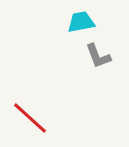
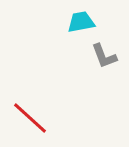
gray L-shape: moved 6 px right
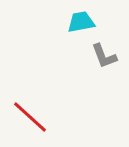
red line: moved 1 px up
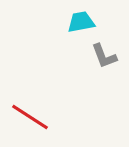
red line: rotated 9 degrees counterclockwise
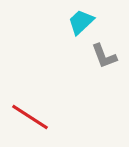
cyan trapezoid: rotated 32 degrees counterclockwise
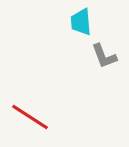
cyan trapezoid: rotated 52 degrees counterclockwise
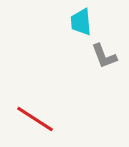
red line: moved 5 px right, 2 px down
